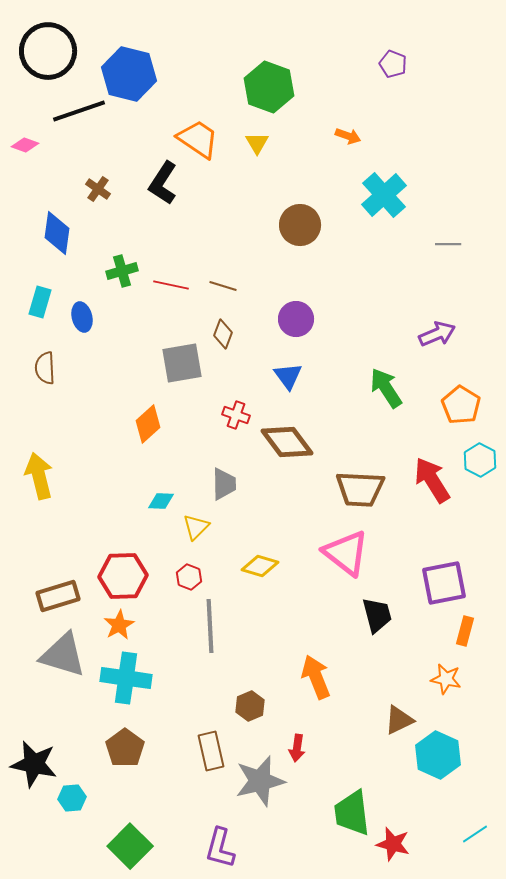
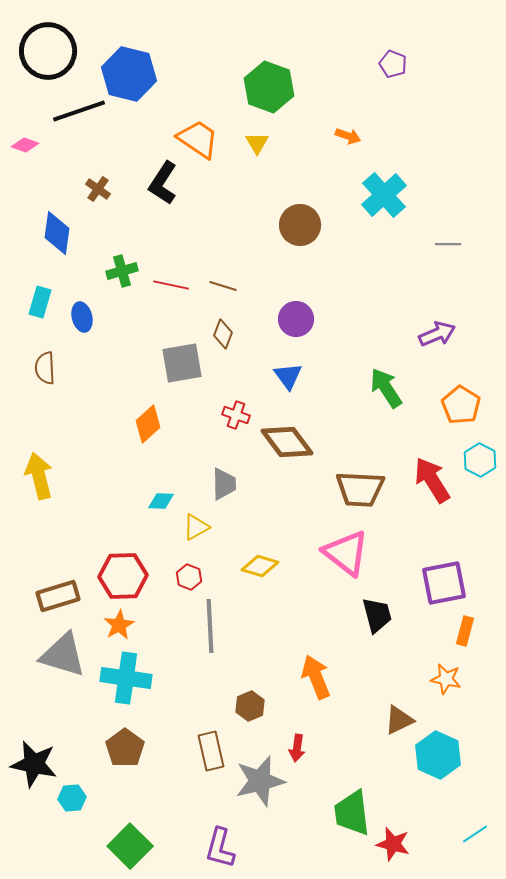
yellow triangle at (196, 527): rotated 16 degrees clockwise
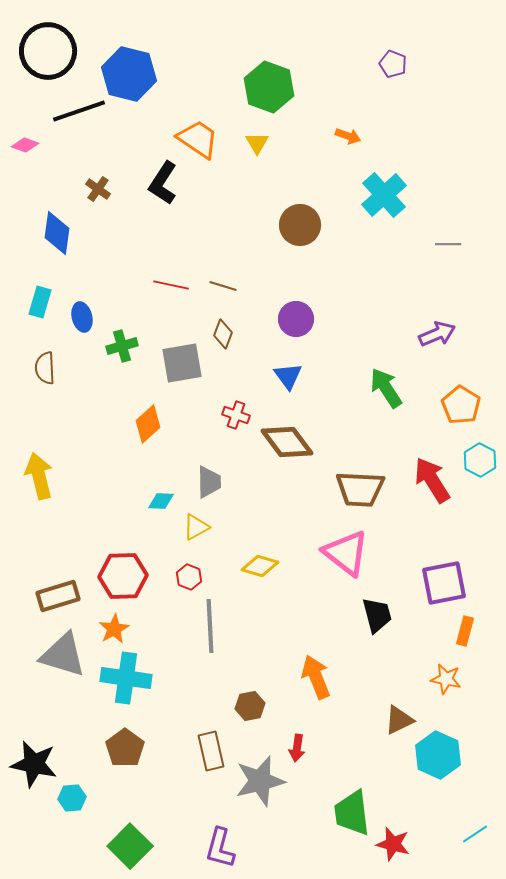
green cross at (122, 271): moved 75 px down
gray trapezoid at (224, 484): moved 15 px left, 2 px up
orange star at (119, 625): moved 5 px left, 4 px down
brown hexagon at (250, 706): rotated 12 degrees clockwise
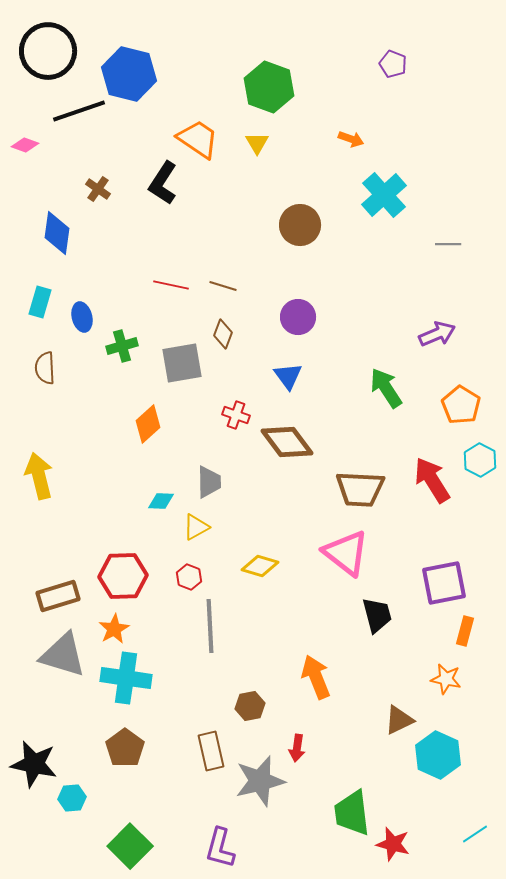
orange arrow at (348, 136): moved 3 px right, 3 px down
purple circle at (296, 319): moved 2 px right, 2 px up
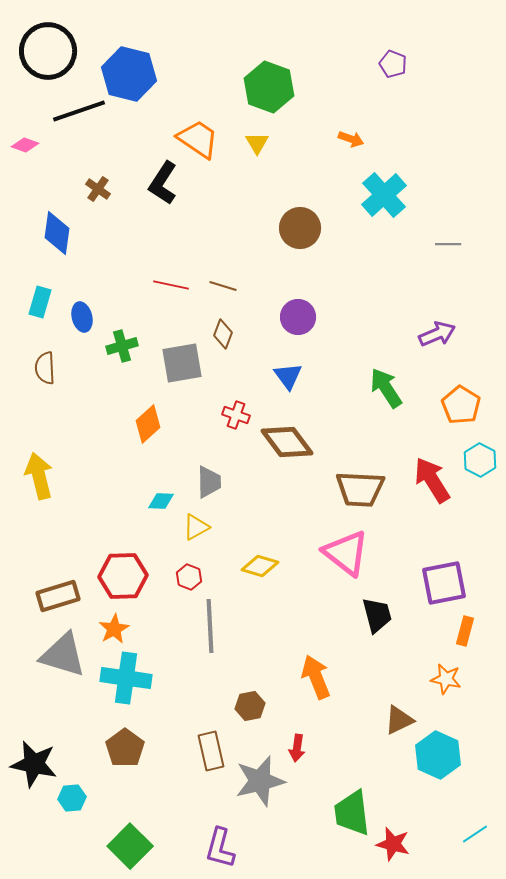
brown circle at (300, 225): moved 3 px down
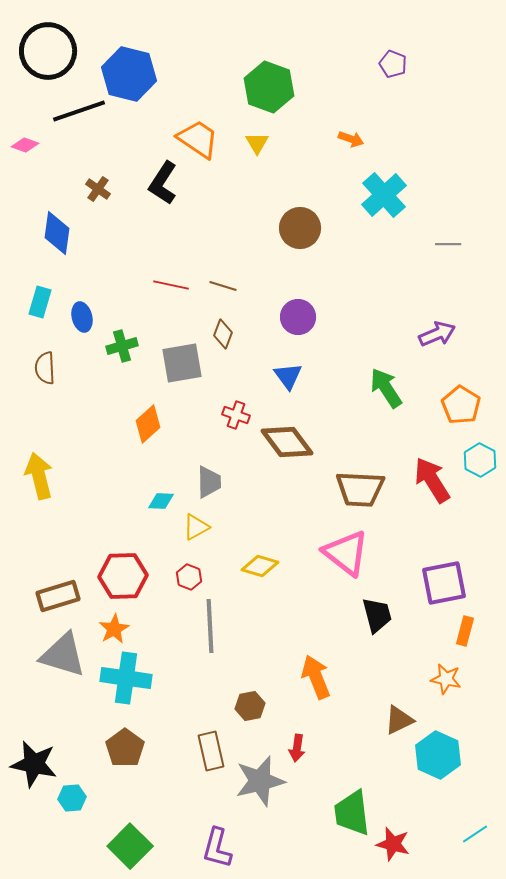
purple L-shape at (220, 848): moved 3 px left
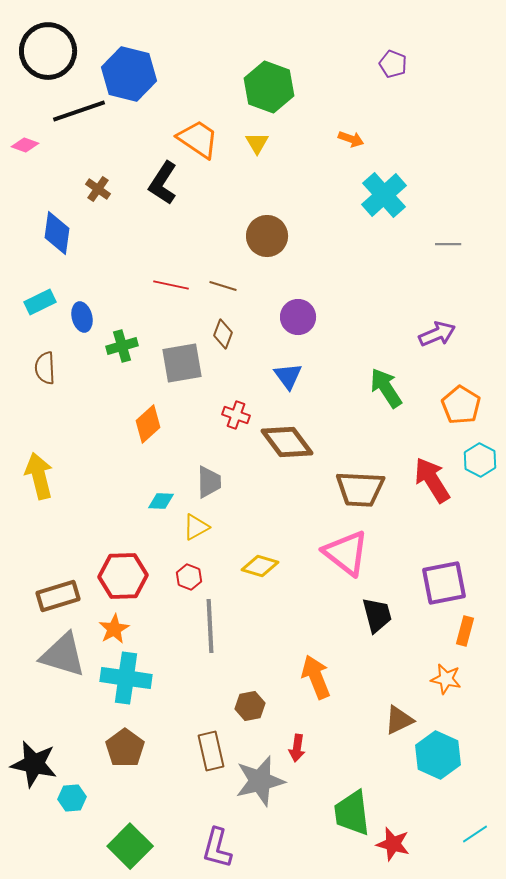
brown circle at (300, 228): moved 33 px left, 8 px down
cyan rectangle at (40, 302): rotated 48 degrees clockwise
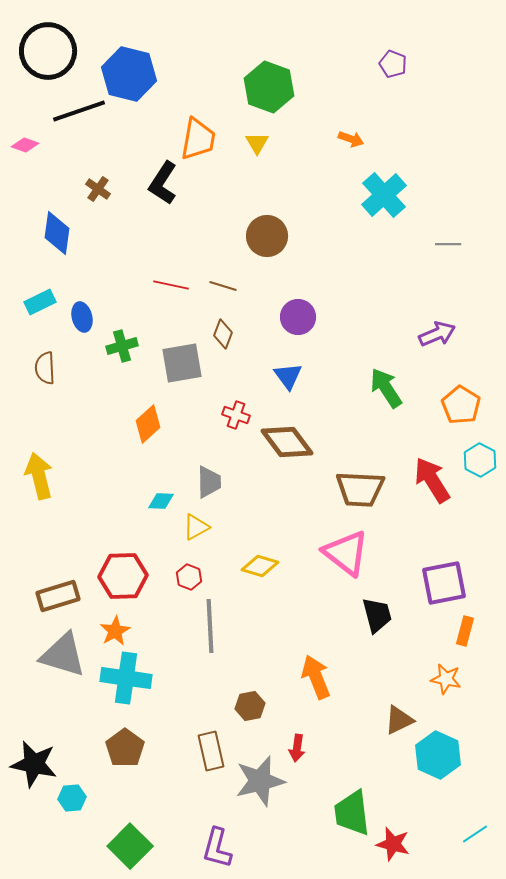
orange trapezoid at (198, 139): rotated 66 degrees clockwise
orange star at (114, 629): moved 1 px right, 2 px down
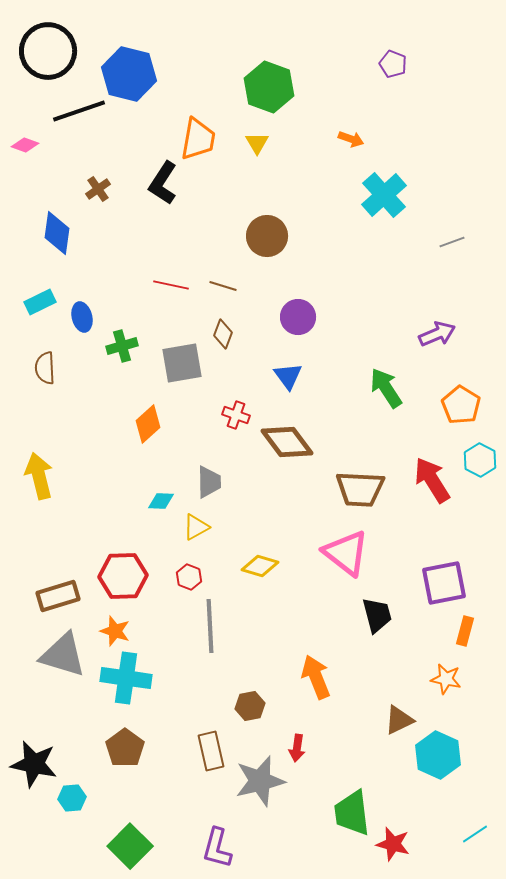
brown cross at (98, 189): rotated 20 degrees clockwise
gray line at (448, 244): moved 4 px right, 2 px up; rotated 20 degrees counterclockwise
orange star at (115, 631): rotated 24 degrees counterclockwise
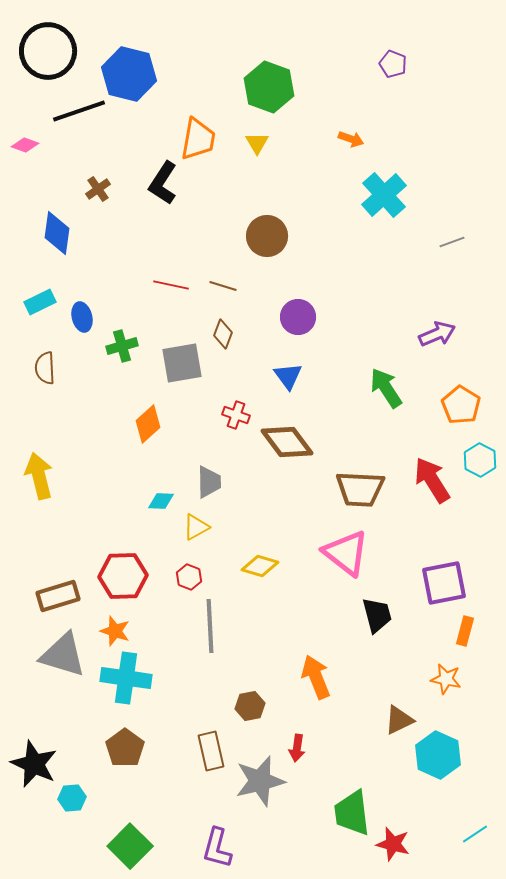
black star at (34, 764): rotated 12 degrees clockwise
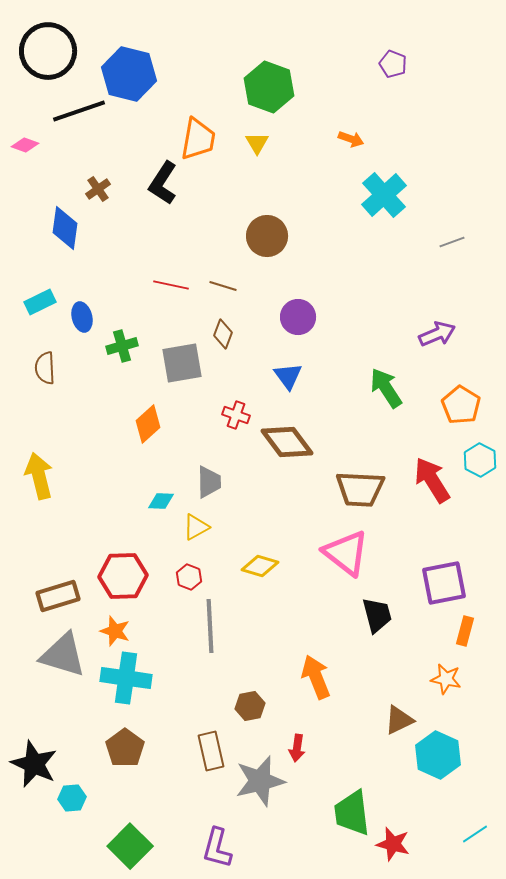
blue diamond at (57, 233): moved 8 px right, 5 px up
